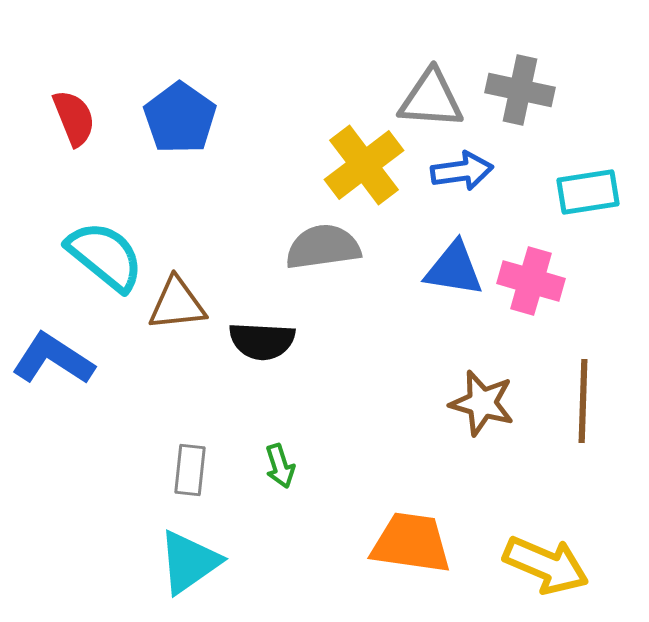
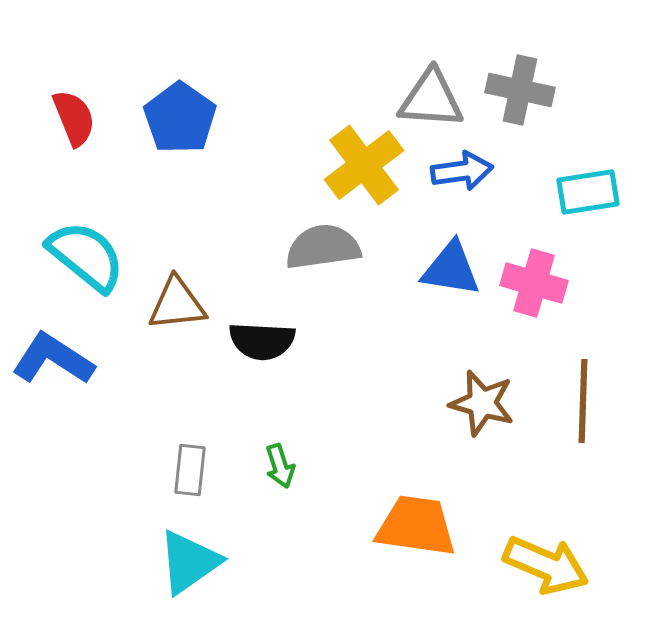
cyan semicircle: moved 19 px left
blue triangle: moved 3 px left
pink cross: moved 3 px right, 2 px down
orange trapezoid: moved 5 px right, 17 px up
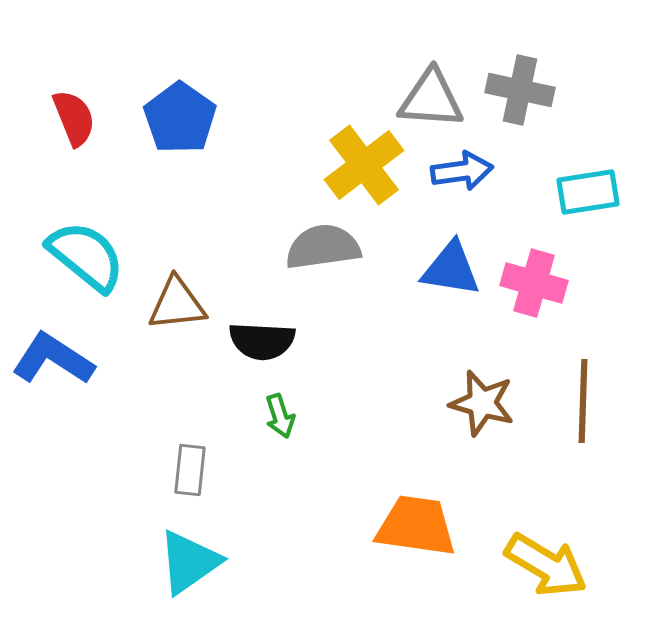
green arrow: moved 50 px up
yellow arrow: rotated 8 degrees clockwise
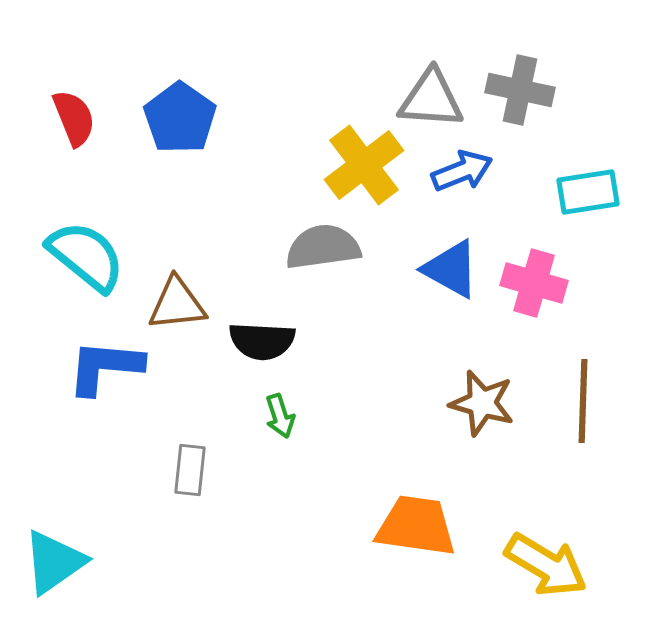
blue arrow: rotated 14 degrees counterclockwise
blue triangle: rotated 20 degrees clockwise
blue L-shape: moved 52 px right, 8 px down; rotated 28 degrees counterclockwise
cyan triangle: moved 135 px left
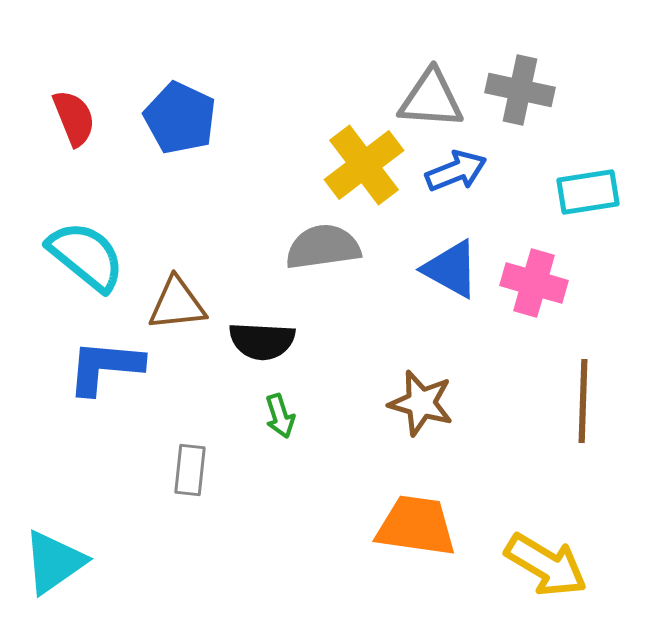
blue pentagon: rotated 10 degrees counterclockwise
blue arrow: moved 6 px left
brown star: moved 61 px left
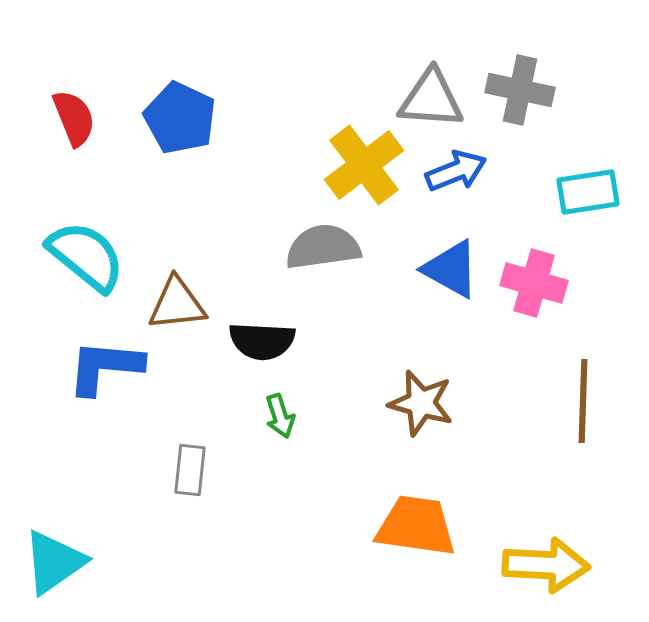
yellow arrow: rotated 28 degrees counterclockwise
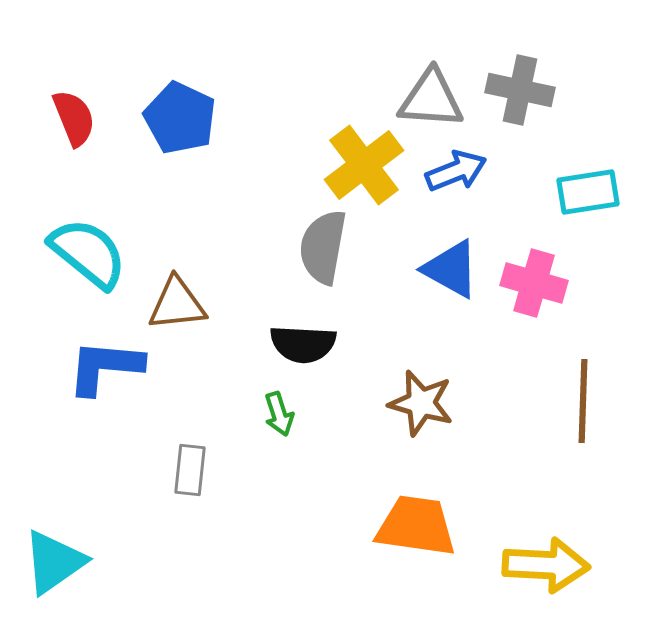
gray semicircle: rotated 72 degrees counterclockwise
cyan semicircle: moved 2 px right, 3 px up
black semicircle: moved 41 px right, 3 px down
green arrow: moved 1 px left, 2 px up
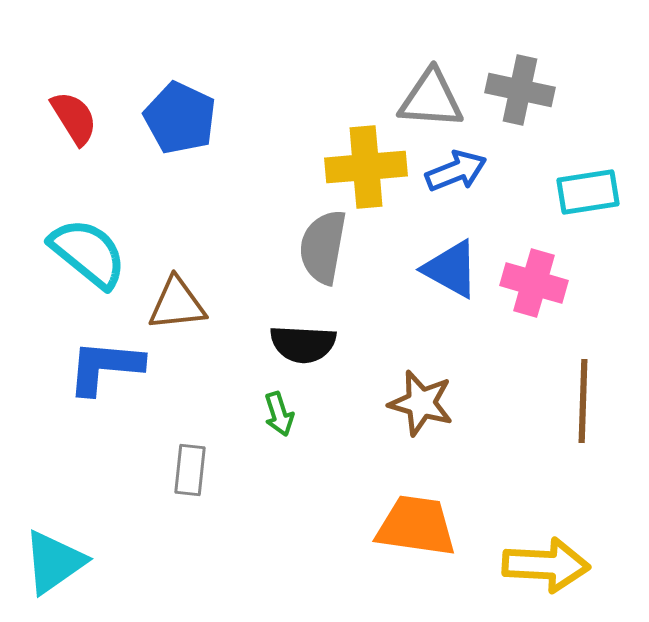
red semicircle: rotated 10 degrees counterclockwise
yellow cross: moved 2 px right, 2 px down; rotated 32 degrees clockwise
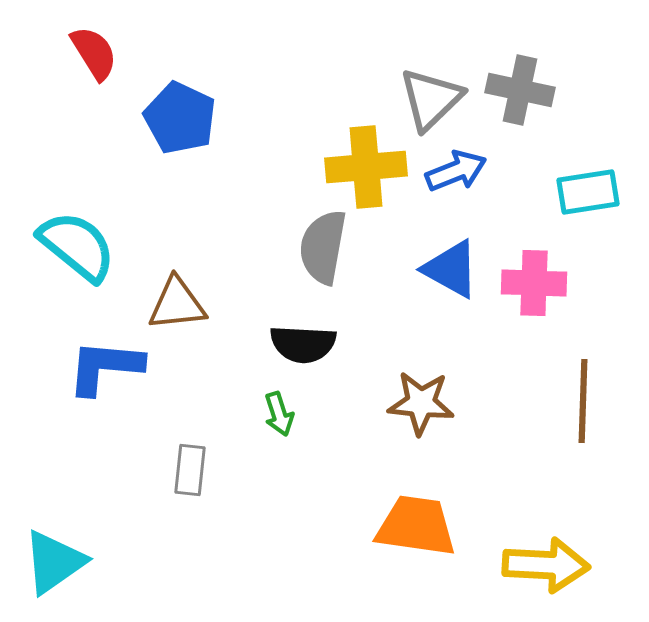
gray triangle: rotated 48 degrees counterclockwise
red semicircle: moved 20 px right, 65 px up
cyan semicircle: moved 11 px left, 7 px up
pink cross: rotated 14 degrees counterclockwise
brown star: rotated 10 degrees counterclockwise
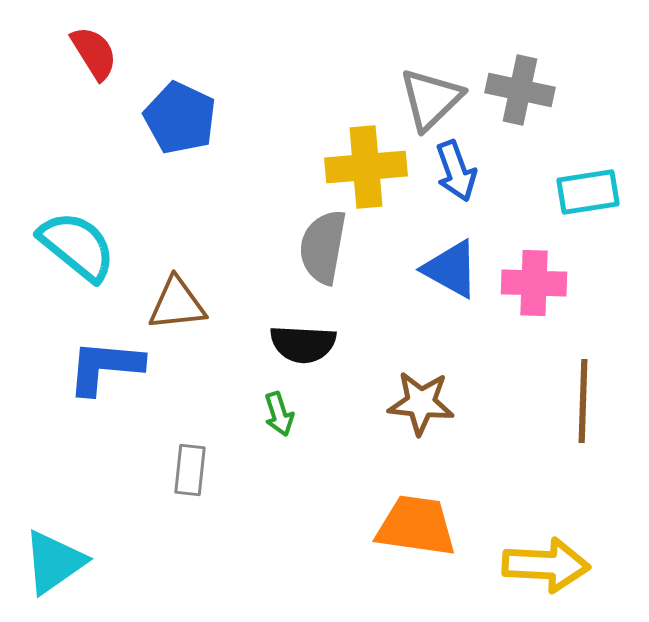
blue arrow: rotated 92 degrees clockwise
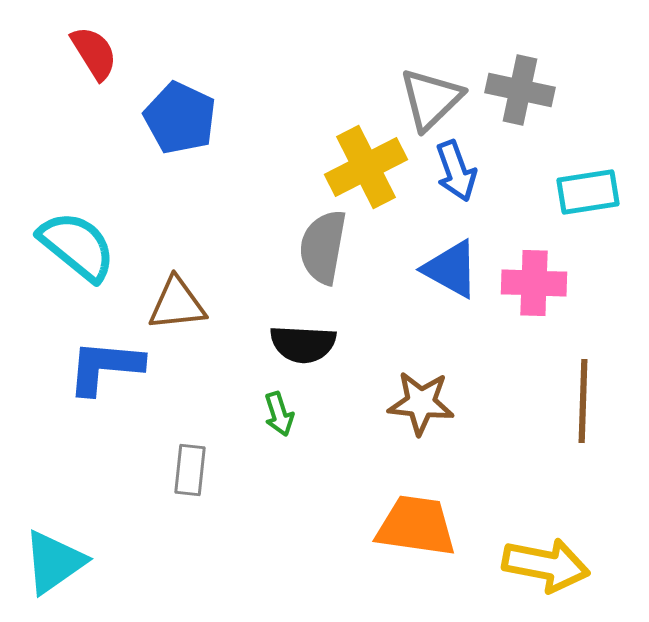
yellow cross: rotated 22 degrees counterclockwise
yellow arrow: rotated 8 degrees clockwise
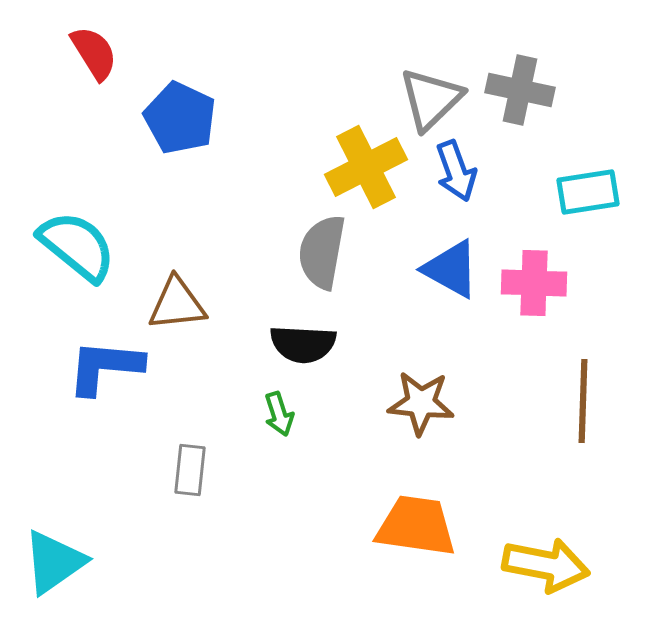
gray semicircle: moved 1 px left, 5 px down
